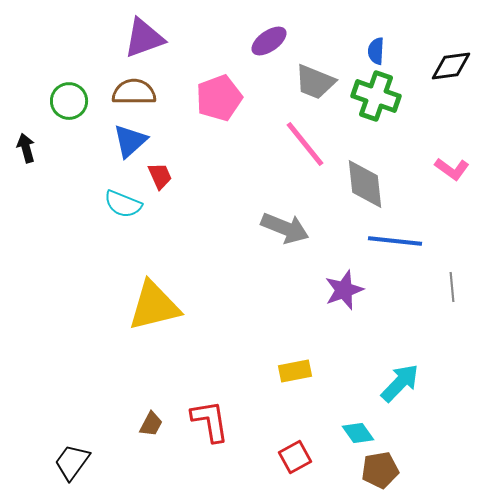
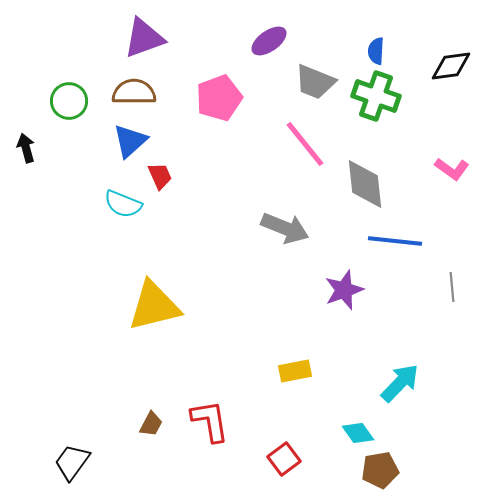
red square: moved 11 px left, 2 px down; rotated 8 degrees counterclockwise
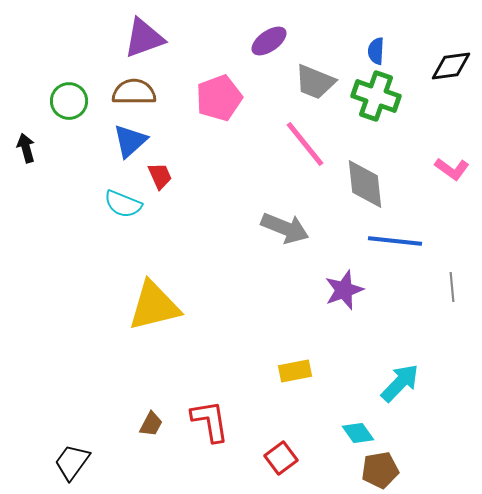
red square: moved 3 px left, 1 px up
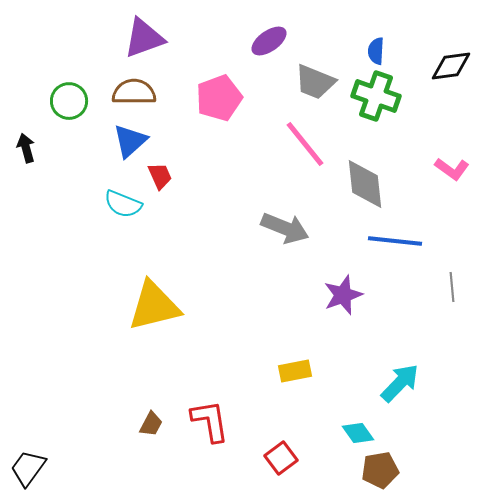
purple star: moved 1 px left, 5 px down
black trapezoid: moved 44 px left, 6 px down
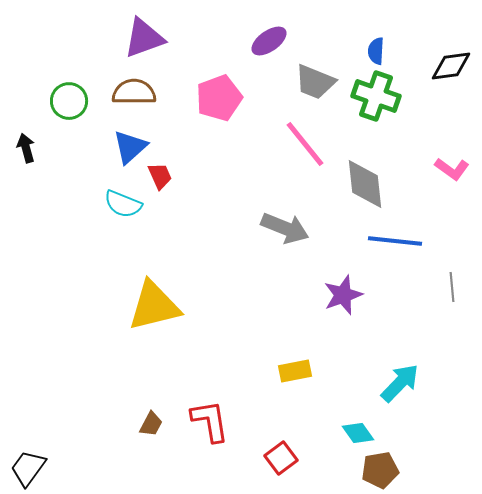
blue triangle: moved 6 px down
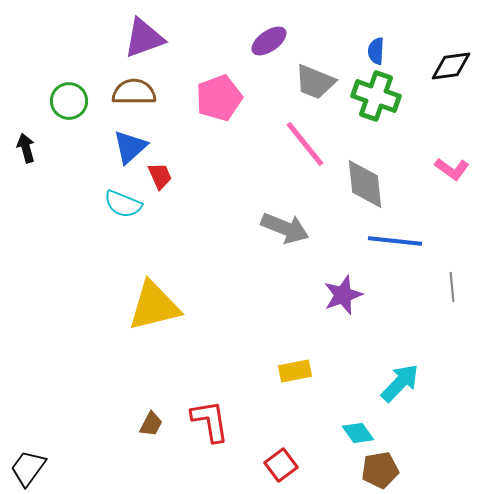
red square: moved 7 px down
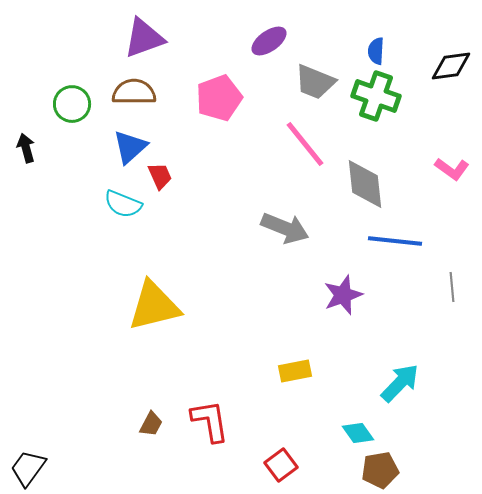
green circle: moved 3 px right, 3 px down
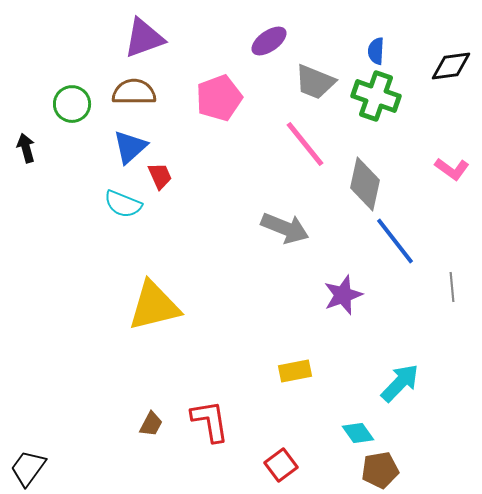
gray diamond: rotated 18 degrees clockwise
blue line: rotated 46 degrees clockwise
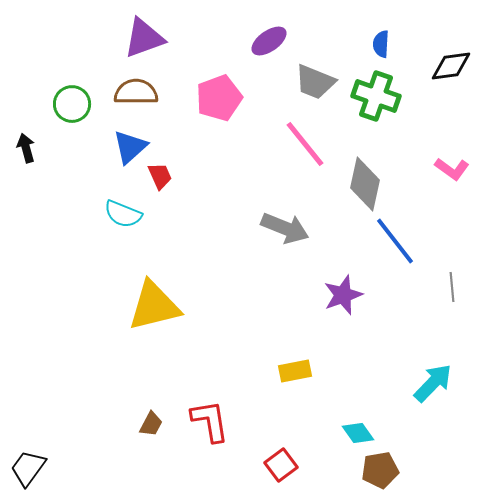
blue semicircle: moved 5 px right, 7 px up
brown semicircle: moved 2 px right
cyan semicircle: moved 10 px down
cyan arrow: moved 33 px right
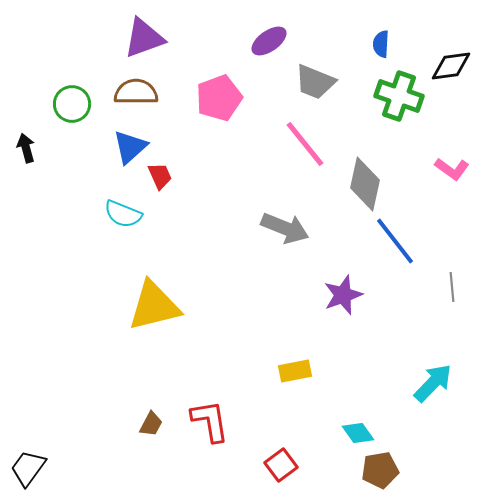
green cross: moved 23 px right
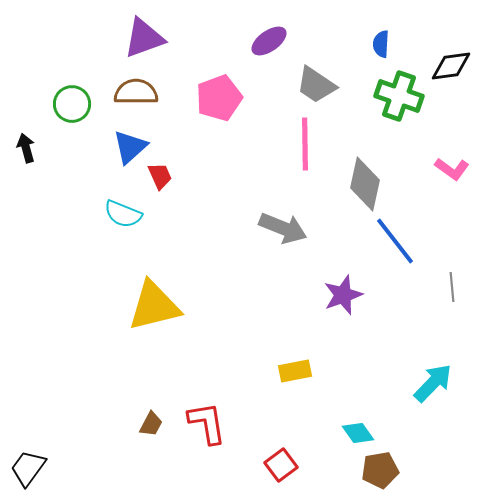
gray trapezoid: moved 1 px right, 3 px down; rotated 12 degrees clockwise
pink line: rotated 38 degrees clockwise
gray arrow: moved 2 px left
red L-shape: moved 3 px left, 2 px down
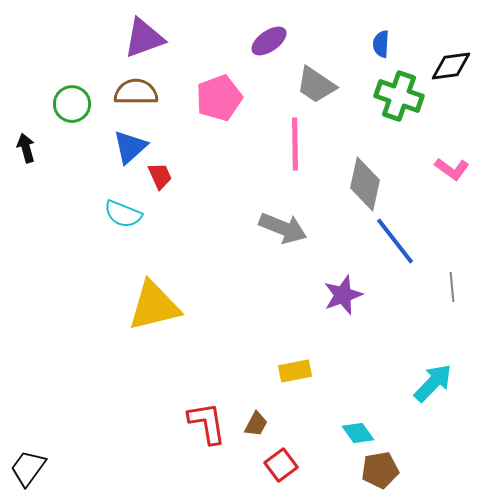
pink line: moved 10 px left
brown trapezoid: moved 105 px right
